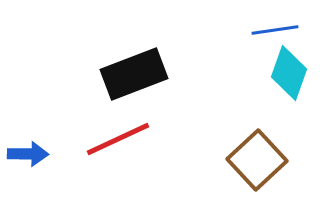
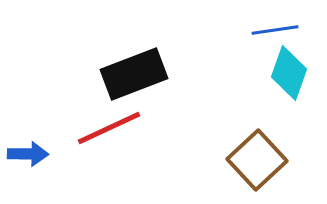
red line: moved 9 px left, 11 px up
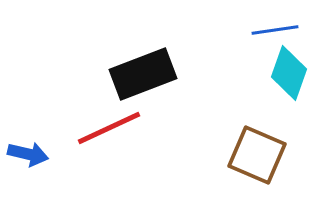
black rectangle: moved 9 px right
blue arrow: rotated 12 degrees clockwise
brown square: moved 5 px up; rotated 24 degrees counterclockwise
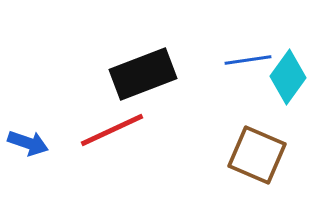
blue line: moved 27 px left, 30 px down
cyan diamond: moved 1 px left, 4 px down; rotated 16 degrees clockwise
red line: moved 3 px right, 2 px down
blue arrow: moved 11 px up; rotated 6 degrees clockwise
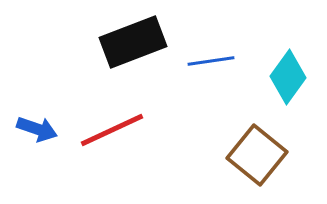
blue line: moved 37 px left, 1 px down
black rectangle: moved 10 px left, 32 px up
blue arrow: moved 9 px right, 14 px up
brown square: rotated 16 degrees clockwise
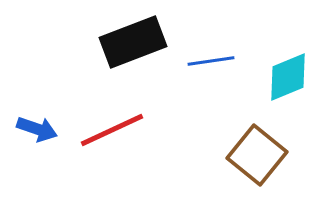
cyan diamond: rotated 32 degrees clockwise
